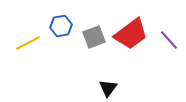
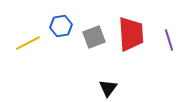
red trapezoid: rotated 57 degrees counterclockwise
purple line: rotated 25 degrees clockwise
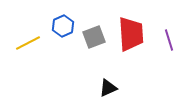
blue hexagon: moved 2 px right; rotated 15 degrees counterclockwise
black triangle: rotated 30 degrees clockwise
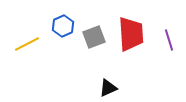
yellow line: moved 1 px left, 1 px down
